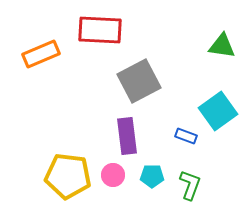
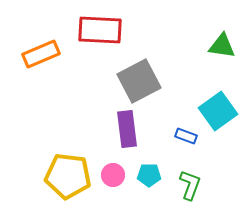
purple rectangle: moved 7 px up
cyan pentagon: moved 3 px left, 1 px up
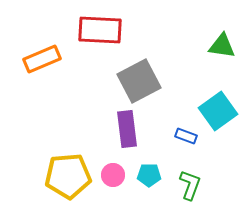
orange rectangle: moved 1 px right, 5 px down
yellow pentagon: rotated 12 degrees counterclockwise
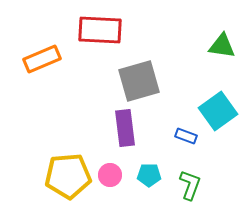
gray square: rotated 12 degrees clockwise
purple rectangle: moved 2 px left, 1 px up
pink circle: moved 3 px left
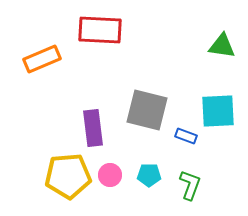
gray square: moved 8 px right, 29 px down; rotated 30 degrees clockwise
cyan square: rotated 33 degrees clockwise
purple rectangle: moved 32 px left
